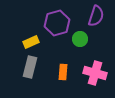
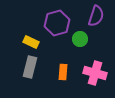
yellow rectangle: rotated 49 degrees clockwise
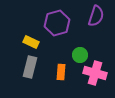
green circle: moved 16 px down
orange rectangle: moved 2 px left
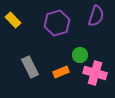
yellow rectangle: moved 18 px left, 22 px up; rotated 21 degrees clockwise
gray rectangle: rotated 40 degrees counterclockwise
orange rectangle: rotated 63 degrees clockwise
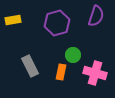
yellow rectangle: rotated 56 degrees counterclockwise
green circle: moved 7 px left
gray rectangle: moved 1 px up
orange rectangle: rotated 56 degrees counterclockwise
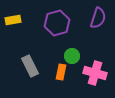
purple semicircle: moved 2 px right, 2 px down
green circle: moved 1 px left, 1 px down
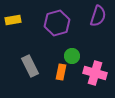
purple semicircle: moved 2 px up
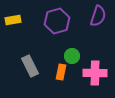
purple hexagon: moved 2 px up
pink cross: rotated 15 degrees counterclockwise
